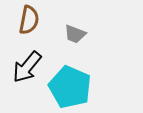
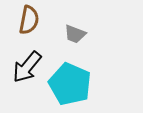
cyan pentagon: moved 3 px up
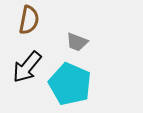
gray trapezoid: moved 2 px right, 8 px down
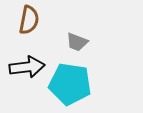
black arrow: rotated 136 degrees counterclockwise
cyan pentagon: rotated 15 degrees counterclockwise
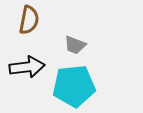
gray trapezoid: moved 2 px left, 3 px down
cyan pentagon: moved 4 px right, 2 px down; rotated 15 degrees counterclockwise
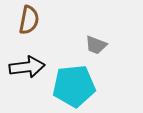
gray trapezoid: moved 21 px right
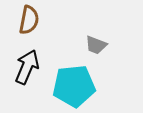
black arrow: rotated 60 degrees counterclockwise
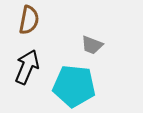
gray trapezoid: moved 4 px left
cyan pentagon: rotated 12 degrees clockwise
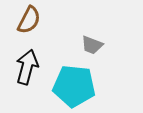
brown semicircle: rotated 16 degrees clockwise
black arrow: rotated 8 degrees counterclockwise
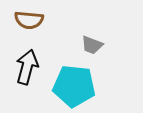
brown semicircle: rotated 68 degrees clockwise
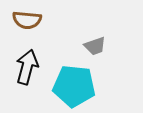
brown semicircle: moved 2 px left
gray trapezoid: moved 3 px right, 1 px down; rotated 40 degrees counterclockwise
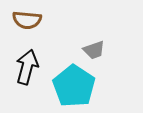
gray trapezoid: moved 1 px left, 4 px down
cyan pentagon: rotated 27 degrees clockwise
